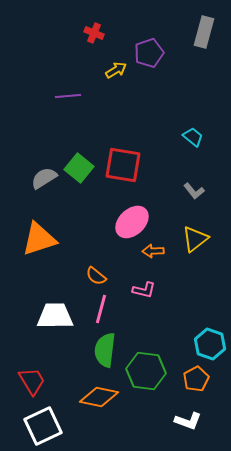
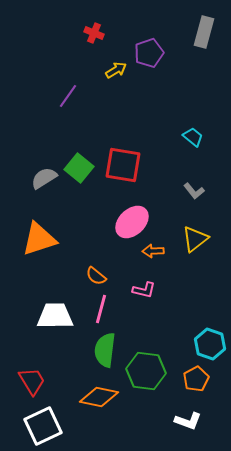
purple line: rotated 50 degrees counterclockwise
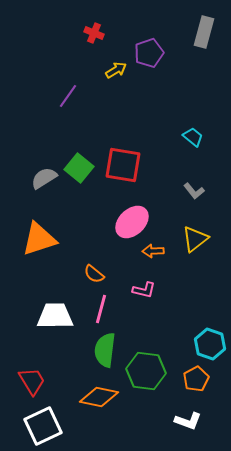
orange semicircle: moved 2 px left, 2 px up
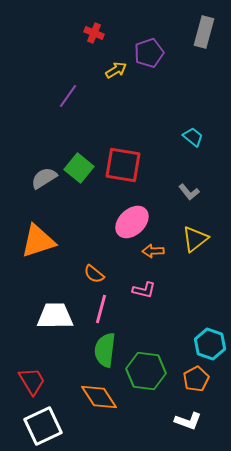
gray L-shape: moved 5 px left, 1 px down
orange triangle: moved 1 px left, 2 px down
orange diamond: rotated 45 degrees clockwise
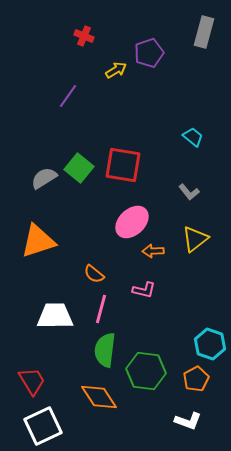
red cross: moved 10 px left, 3 px down
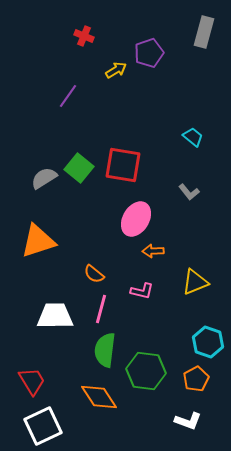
pink ellipse: moved 4 px right, 3 px up; rotated 16 degrees counterclockwise
yellow triangle: moved 43 px down; rotated 16 degrees clockwise
pink L-shape: moved 2 px left, 1 px down
cyan hexagon: moved 2 px left, 2 px up
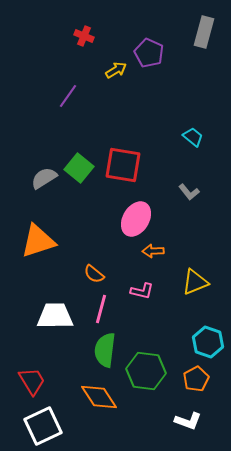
purple pentagon: rotated 28 degrees counterclockwise
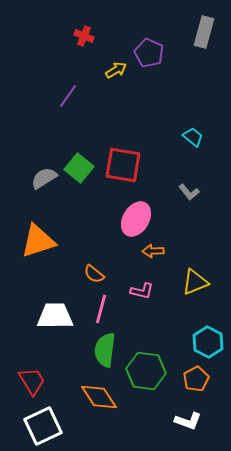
cyan hexagon: rotated 8 degrees clockwise
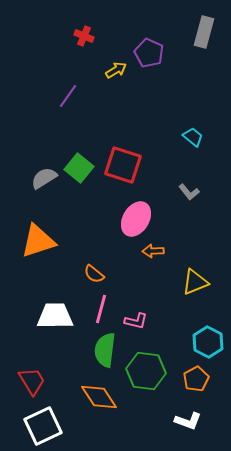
red square: rotated 9 degrees clockwise
pink L-shape: moved 6 px left, 30 px down
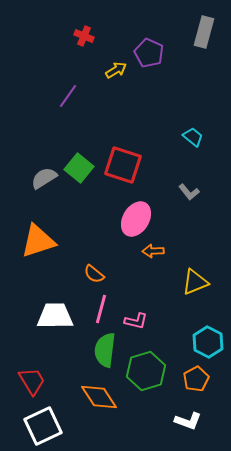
green hexagon: rotated 24 degrees counterclockwise
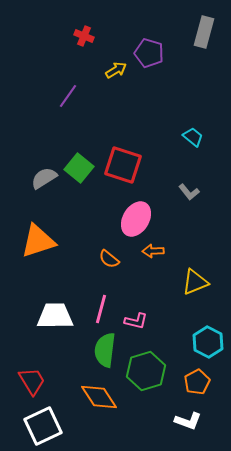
purple pentagon: rotated 8 degrees counterclockwise
orange semicircle: moved 15 px right, 15 px up
orange pentagon: moved 1 px right, 3 px down
